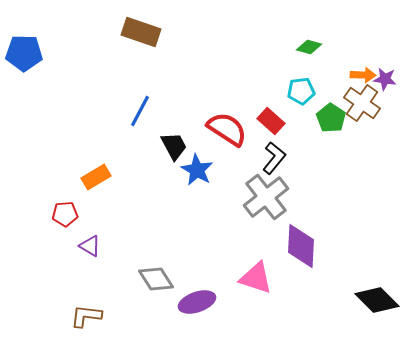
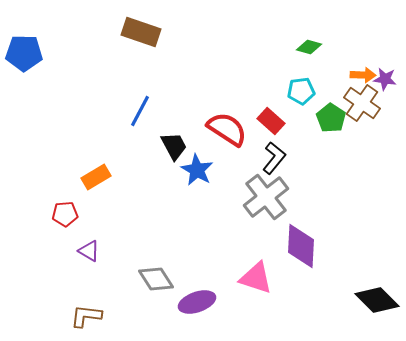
purple triangle: moved 1 px left, 5 px down
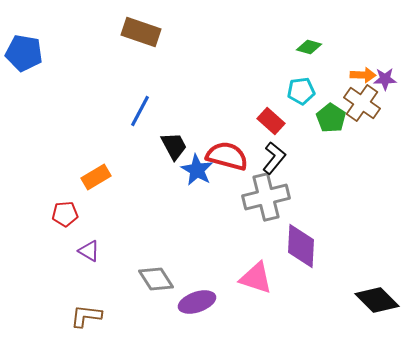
blue pentagon: rotated 9 degrees clockwise
purple star: rotated 10 degrees counterclockwise
red semicircle: moved 27 px down; rotated 18 degrees counterclockwise
gray cross: rotated 24 degrees clockwise
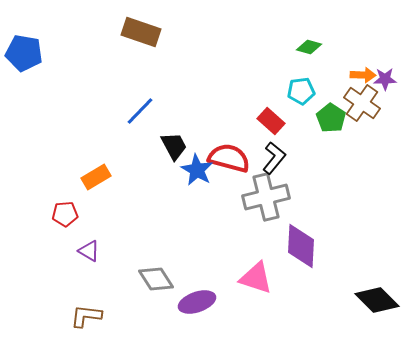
blue line: rotated 16 degrees clockwise
red semicircle: moved 2 px right, 2 px down
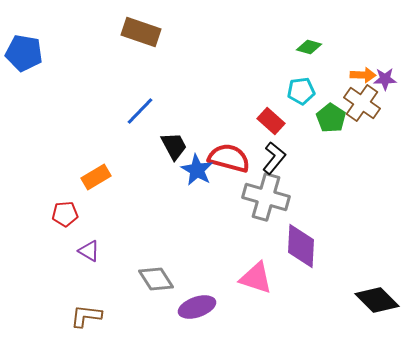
gray cross: rotated 30 degrees clockwise
purple ellipse: moved 5 px down
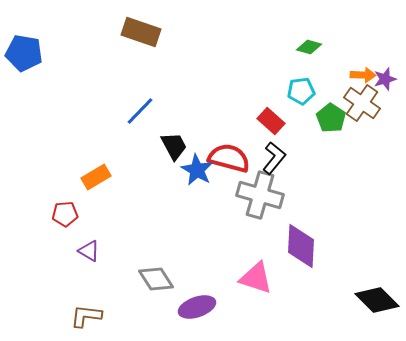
purple star: rotated 15 degrees counterclockwise
gray cross: moved 6 px left, 2 px up
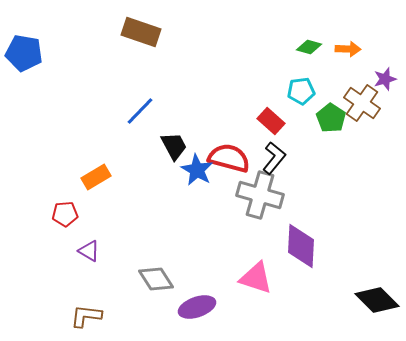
orange arrow: moved 15 px left, 26 px up
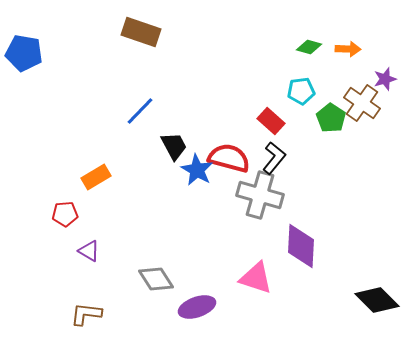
brown L-shape: moved 2 px up
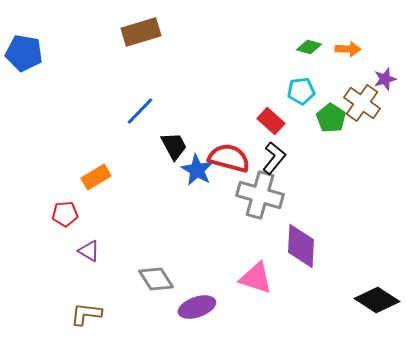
brown rectangle: rotated 36 degrees counterclockwise
black diamond: rotated 12 degrees counterclockwise
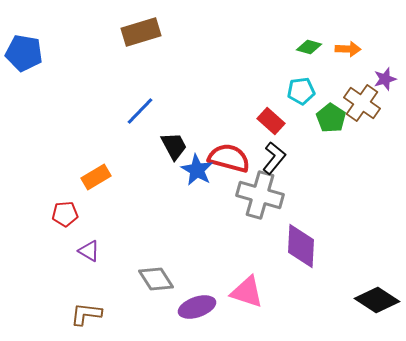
pink triangle: moved 9 px left, 14 px down
